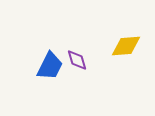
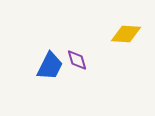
yellow diamond: moved 12 px up; rotated 8 degrees clockwise
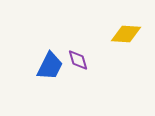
purple diamond: moved 1 px right
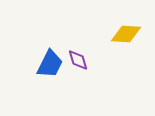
blue trapezoid: moved 2 px up
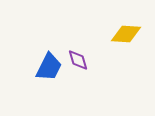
blue trapezoid: moved 1 px left, 3 px down
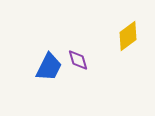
yellow diamond: moved 2 px right, 2 px down; rotated 40 degrees counterclockwise
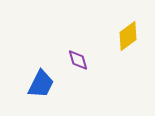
blue trapezoid: moved 8 px left, 17 px down
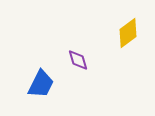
yellow diamond: moved 3 px up
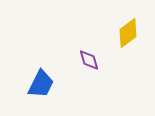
purple diamond: moved 11 px right
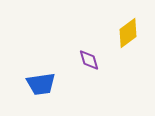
blue trapezoid: rotated 56 degrees clockwise
